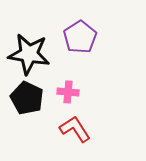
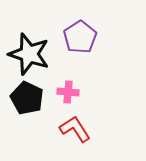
black star: rotated 9 degrees clockwise
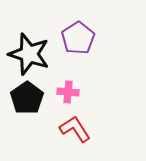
purple pentagon: moved 2 px left, 1 px down
black pentagon: rotated 12 degrees clockwise
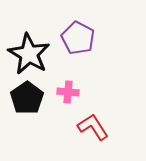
purple pentagon: rotated 12 degrees counterclockwise
black star: rotated 12 degrees clockwise
red L-shape: moved 18 px right, 2 px up
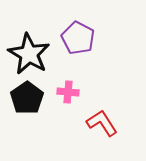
red L-shape: moved 9 px right, 4 px up
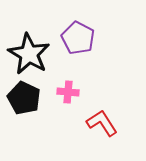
black pentagon: moved 3 px left; rotated 12 degrees counterclockwise
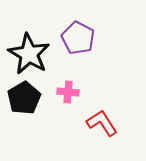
black pentagon: rotated 16 degrees clockwise
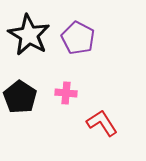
black star: moved 19 px up
pink cross: moved 2 px left, 1 px down
black pentagon: moved 4 px left, 1 px up; rotated 8 degrees counterclockwise
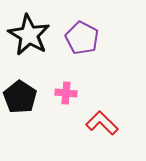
purple pentagon: moved 4 px right
red L-shape: rotated 12 degrees counterclockwise
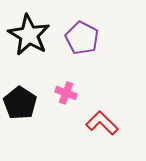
pink cross: rotated 15 degrees clockwise
black pentagon: moved 6 px down
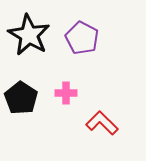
pink cross: rotated 20 degrees counterclockwise
black pentagon: moved 1 px right, 5 px up
